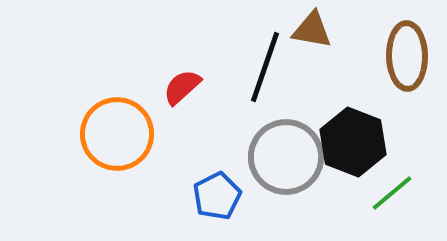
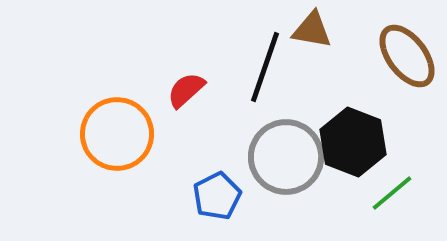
brown ellipse: rotated 36 degrees counterclockwise
red semicircle: moved 4 px right, 3 px down
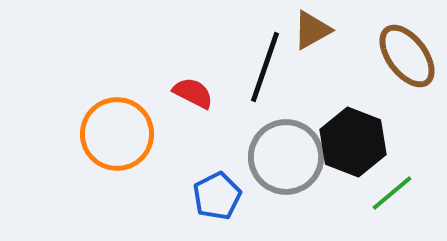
brown triangle: rotated 39 degrees counterclockwise
red semicircle: moved 7 px right, 3 px down; rotated 69 degrees clockwise
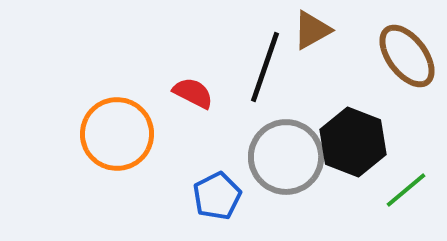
green line: moved 14 px right, 3 px up
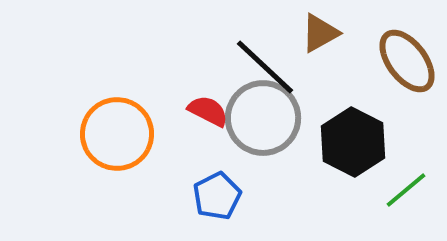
brown triangle: moved 8 px right, 3 px down
brown ellipse: moved 5 px down
black line: rotated 66 degrees counterclockwise
red semicircle: moved 15 px right, 18 px down
black hexagon: rotated 6 degrees clockwise
gray circle: moved 23 px left, 39 px up
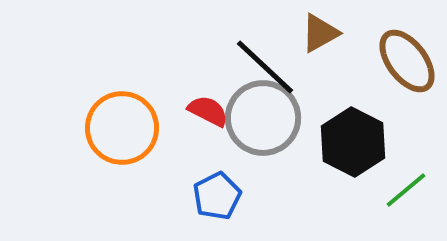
orange circle: moved 5 px right, 6 px up
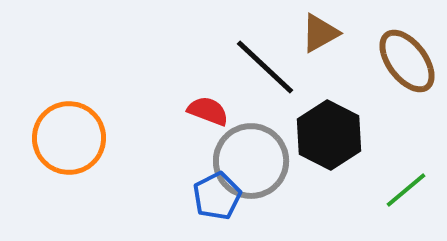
red semicircle: rotated 6 degrees counterclockwise
gray circle: moved 12 px left, 43 px down
orange circle: moved 53 px left, 10 px down
black hexagon: moved 24 px left, 7 px up
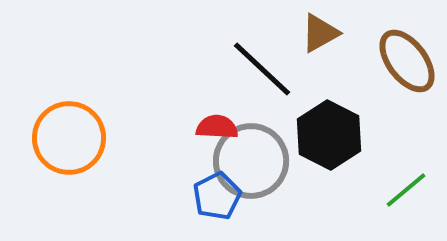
black line: moved 3 px left, 2 px down
red semicircle: moved 9 px right, 16 px down; rotated 18 degrees counterclockwise
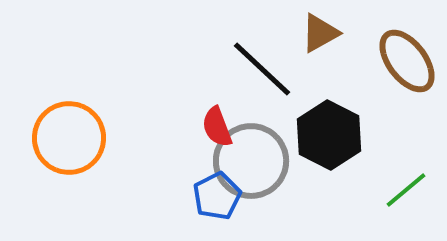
red semicircle: rotated 114 degrees counterclockwise
